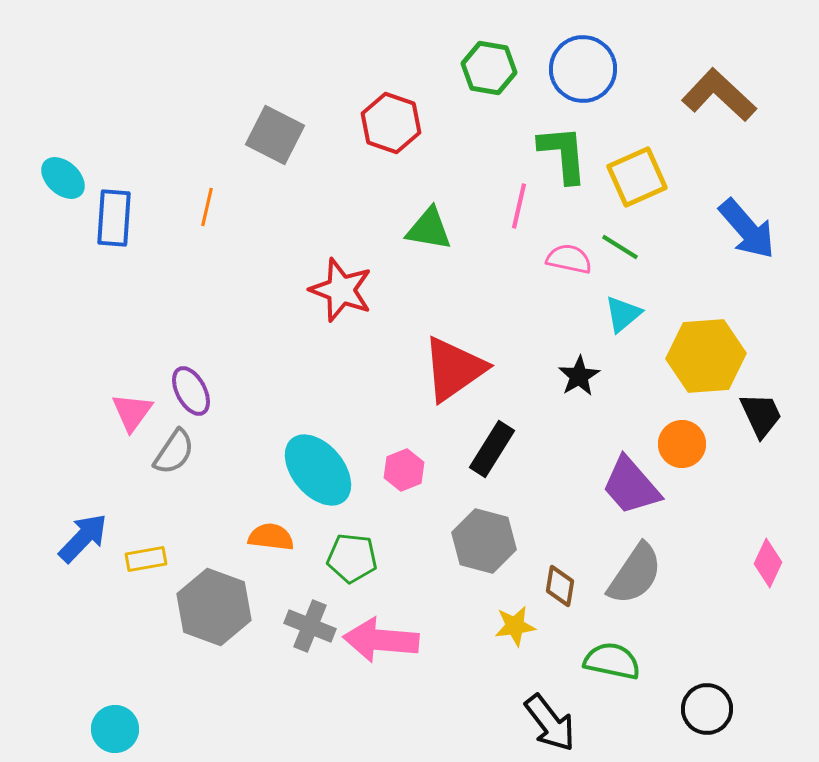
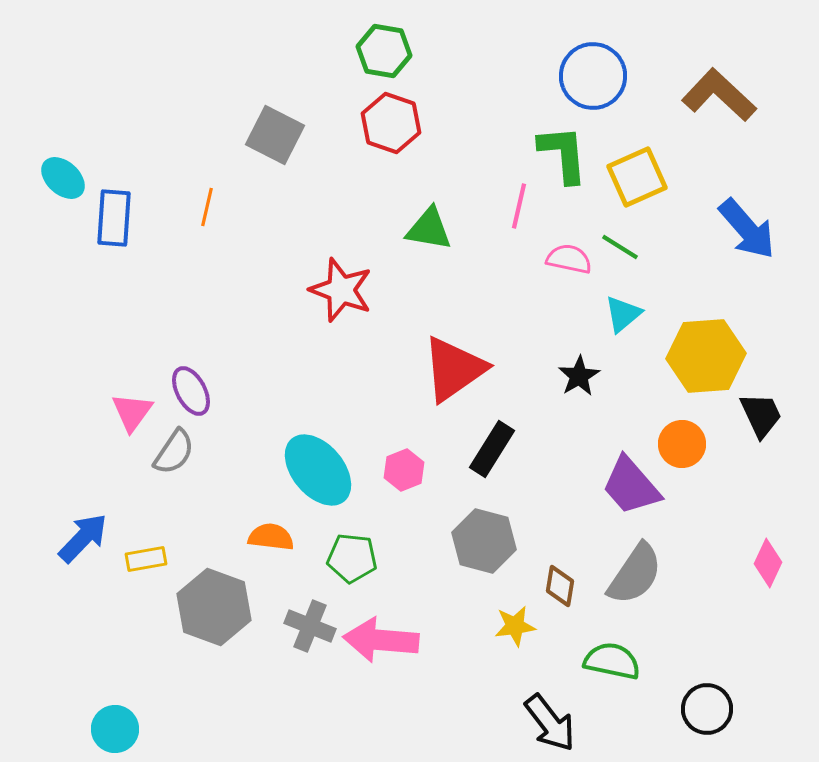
green hexagon at (489, 68): moved 105 px left, 17 px up
blue circle at (583, 69): moved 10 px right, 7 px down
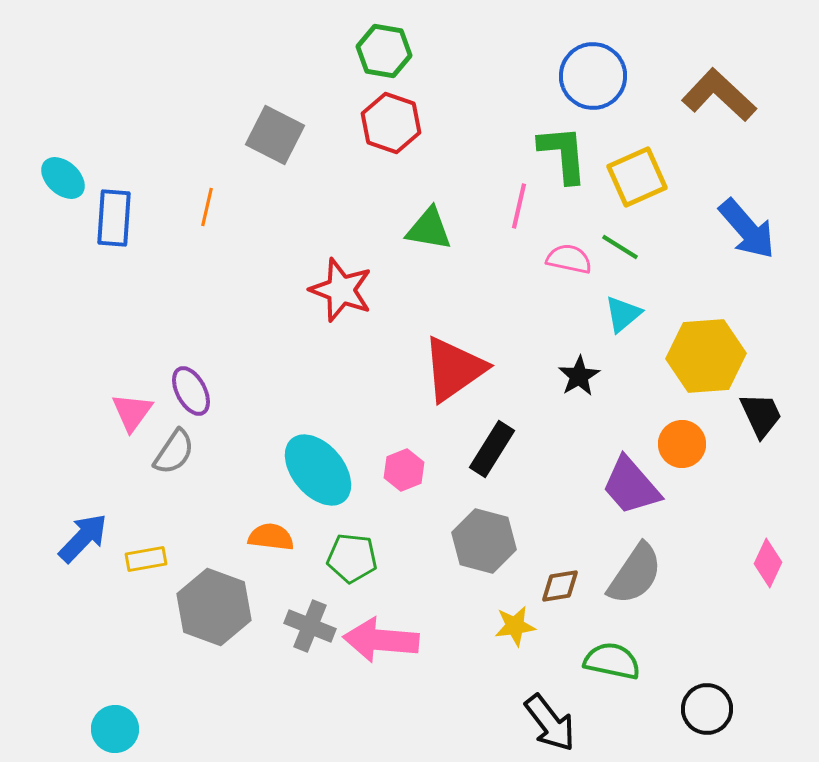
brown diamond at (560, 586): rotated 72 degrees clockwise
